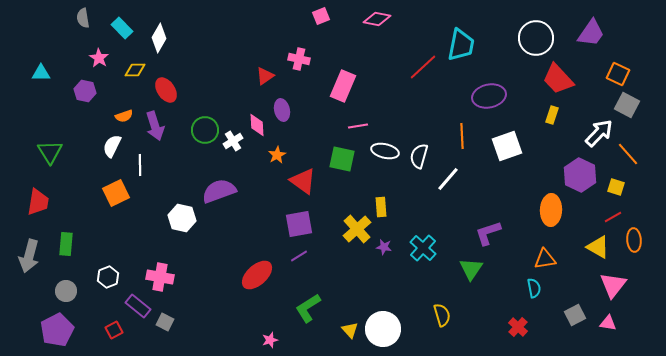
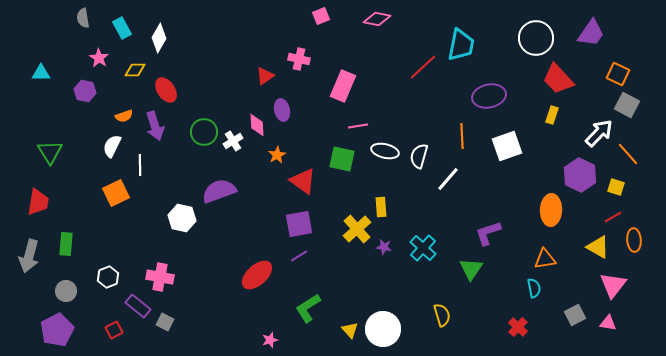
cyan rectangle at (122, 28): rotated 15 degrees clockwise
green circle at (205, 130): moved 1 px left, 2 px down
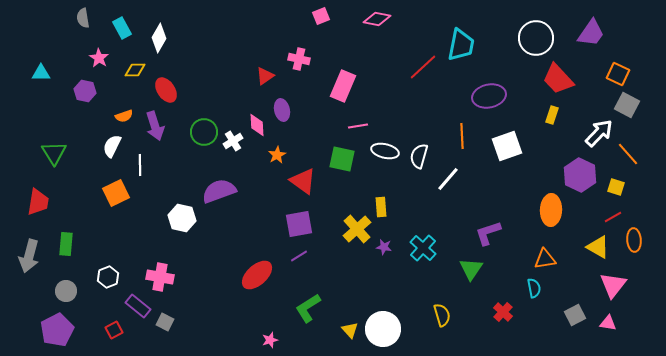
green triangle at (50, 152): moved 4 px right, 1 px down
red cross at (518, 327): moved 15 px left, 15 px up
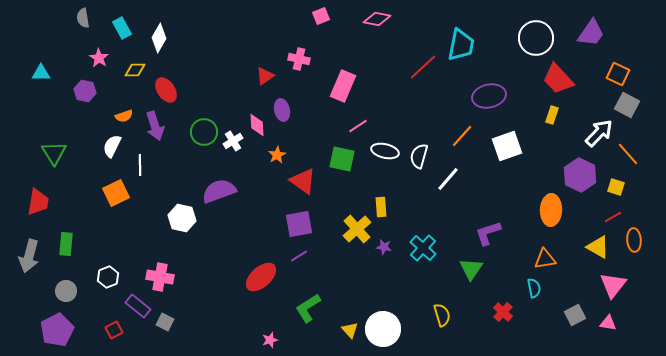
pink line at (358, 126): rotated 24 degrees counterclockwise
orange line at (462, 136): rotated 45 degrees clockwise
red ellipse at (257, 275): moved 4 px right, 2 px down
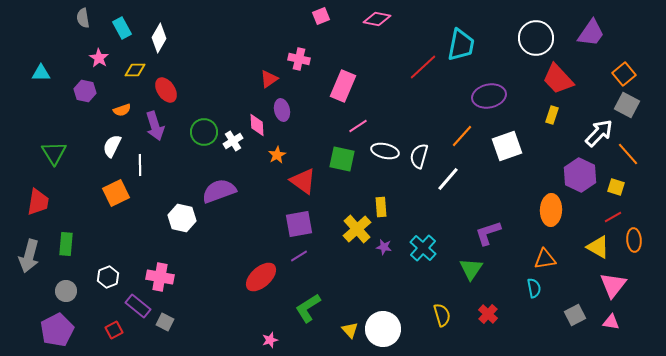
orange square at (618, 74): moved 6 px right; rotated 25 degrees clockwise
red triangle at (265, 76): moved 4 px right, 3 px down
orange semicircle at (124, 116): moved 2 px left, 6 px up
red cross at (503, 312): moved 15 px left, 2 px down
pink triangle at (608, 323): moved 3 px right, 1 px up
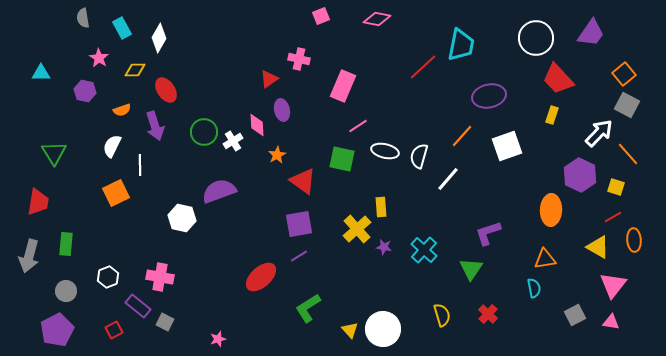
cyan cross at (423, 248): moved 1 px right, 2 px down
pink star at (270, 340): moved 52 px left, 1 px up
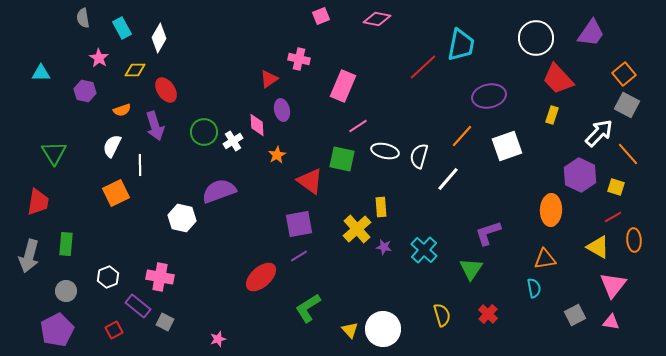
red triangle at (303, 181): moved 7 px right
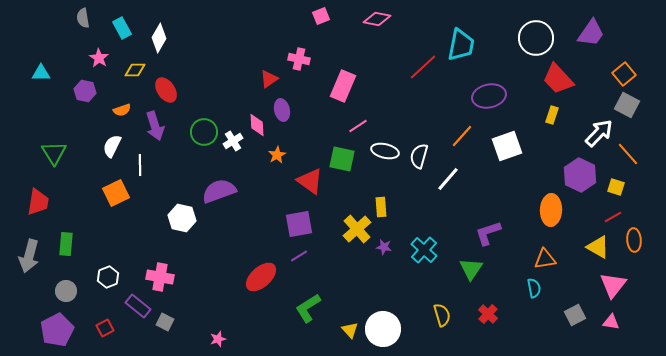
red square at (114, 330): moved 9 px left, 2 px up
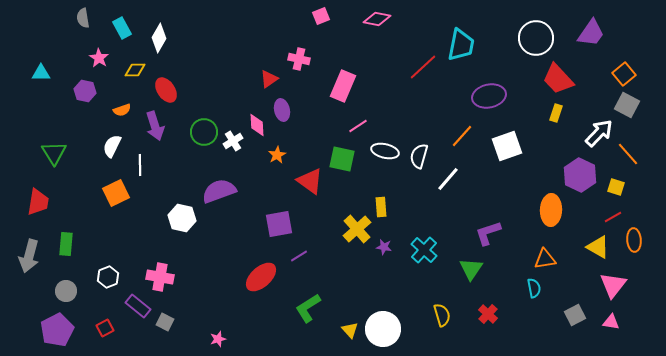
yellow rectangle at (552, 115): moved 4 px right, 2 px up
purple square at (299, 224): moved 20 px left
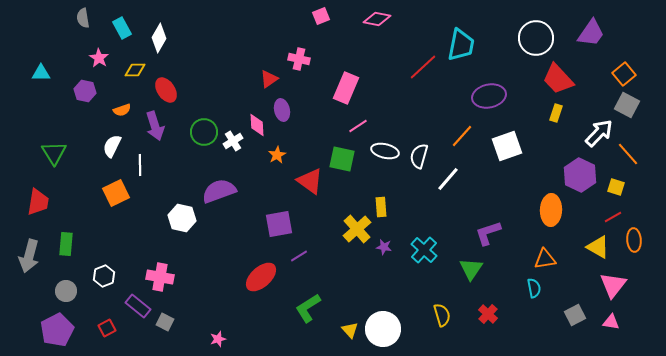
pink rectangle at (343, 86): moved 3 px right, 2 px down
white hexagon at (108, 277): moved 4 px left, 1 px up
red square at (105, 328): moved 2 px right
